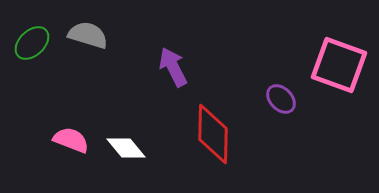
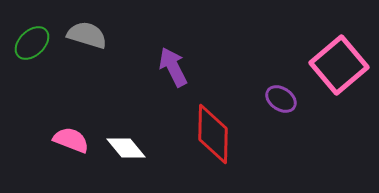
gray semicircle: moved 1 px left
pink square: rotated 30 degrees clockwise
purple ellipse: rotated 12 degrees counterclockwise
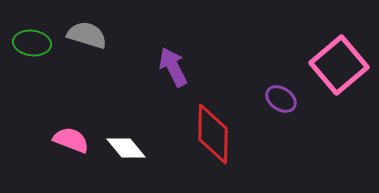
green ellipse: rotated 51 degrees clockwise
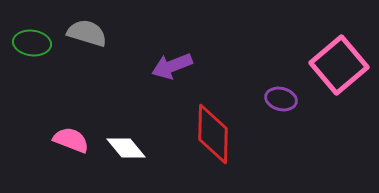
gray semicircle: moved 2 px up
purple arrow: moved 1 px left, 1 px up; rotated 84 degrees counterclockwise
purple ellipse: rotated 20 degrees counterclockwise
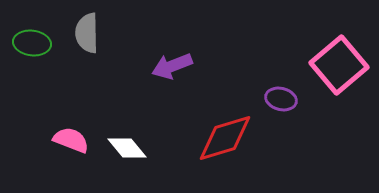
gray semicircle: rotated 108 degrees counterclockwise
red diamond: moved 12 px right, 4 px down; rotated 72 degrees clockwise
white diamond: moved 1 px right
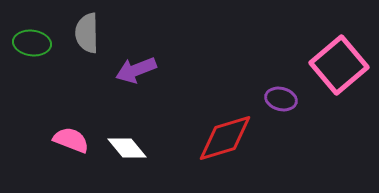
purple arrow: moved 36 px left, 4 px down
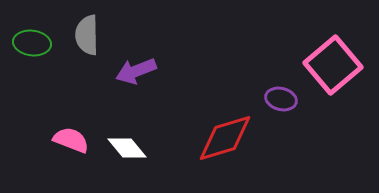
gray semicircle: moved 2 px down
pink square: moved 6 px left
purple arrow: moved 1 px down
